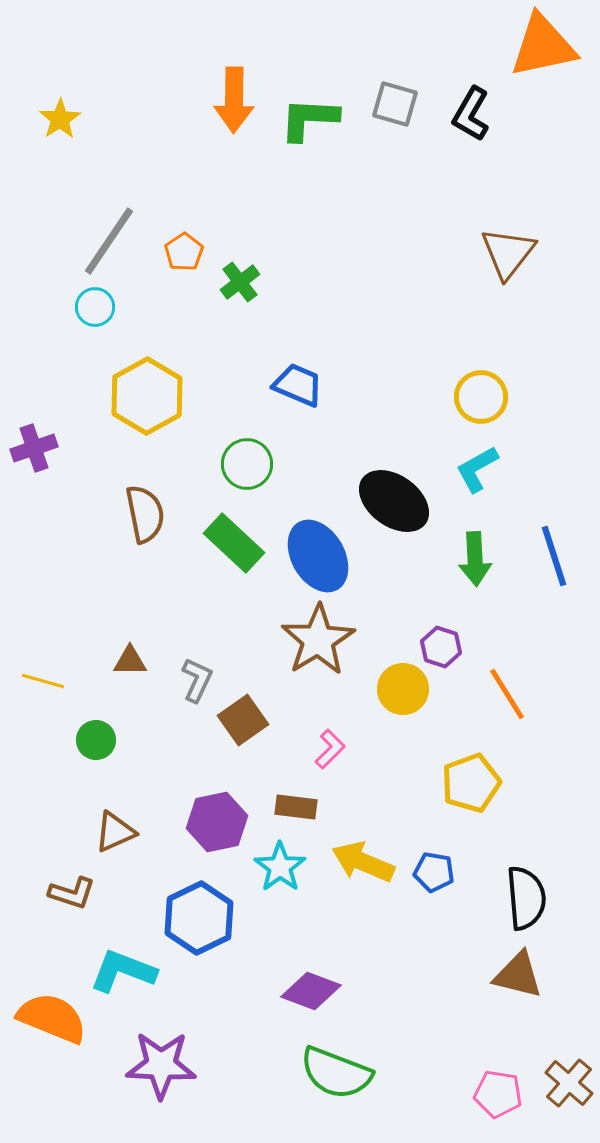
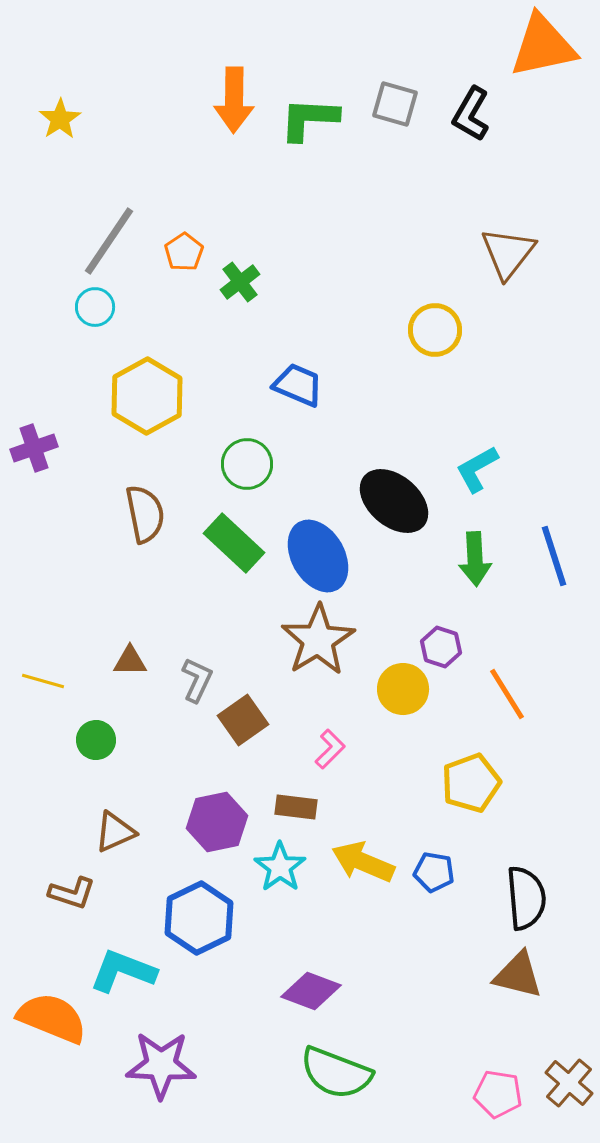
yellow circle at (481, 397): moved 46 px left, 67 px up
black ellipse at (394, 501): rotated 4 degrees clockwise
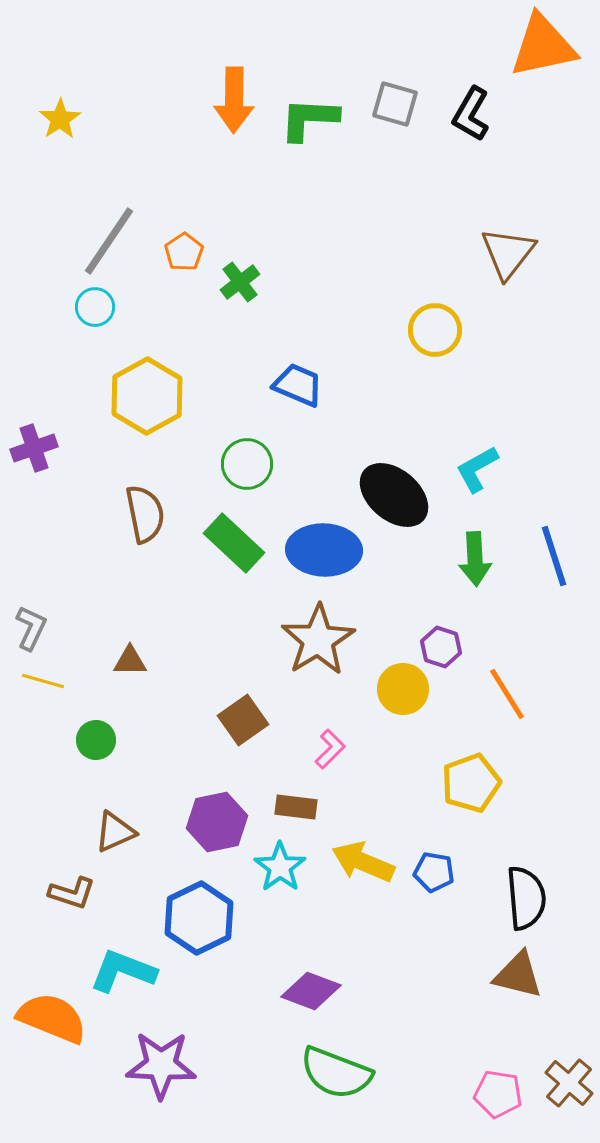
black ellipse at (394, 501): moved 6 px up
blue ellipse at (318, 556): moved 6 px right, 6 px up; rotated 58 degrees counterclockwise
gray L-shape at (197, 680): moved 166 px left, 52 px up
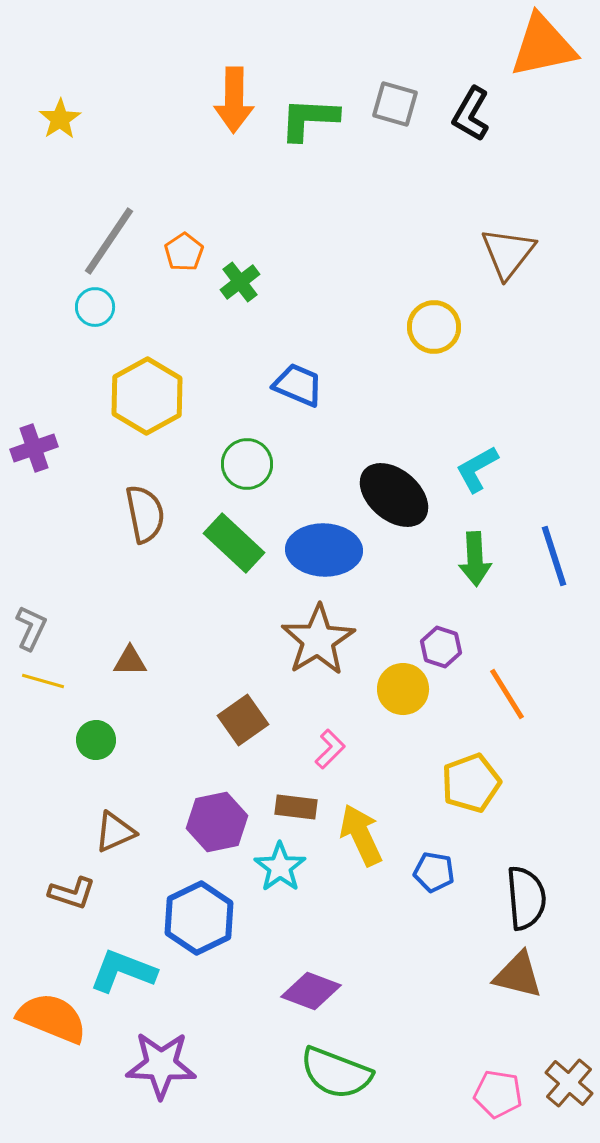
yellow circle at (435, 330): moved 1 px left, 3 px up
yellow arrow at (363, 862): moved 2 px left, 27 px up; rotated 42 degrees clockwise
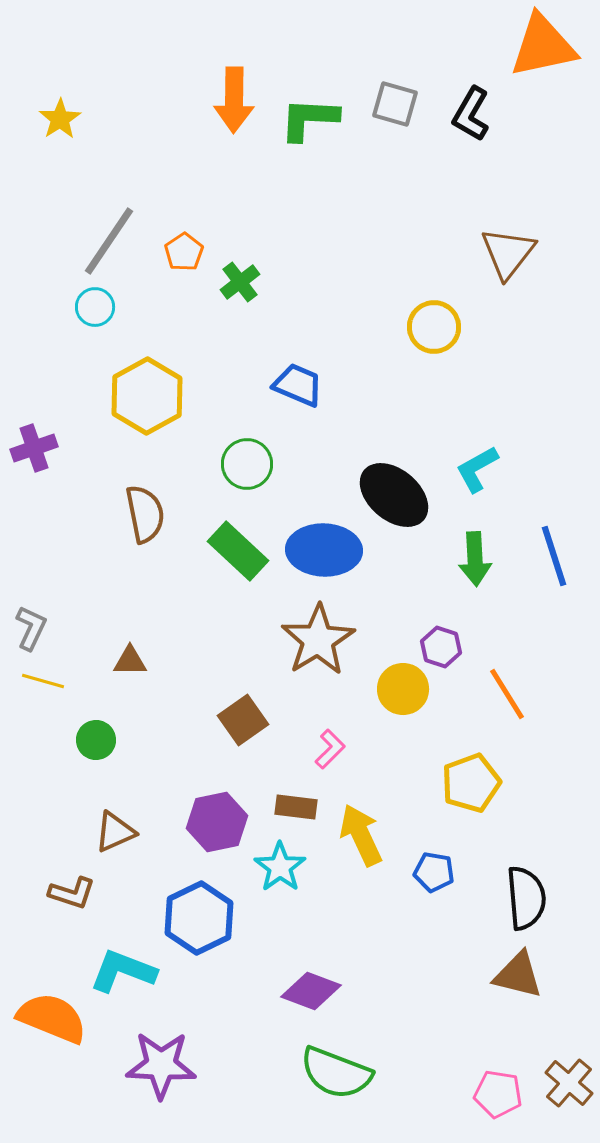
green rectangle at (234, 543): moved 4 px right, 8 px down
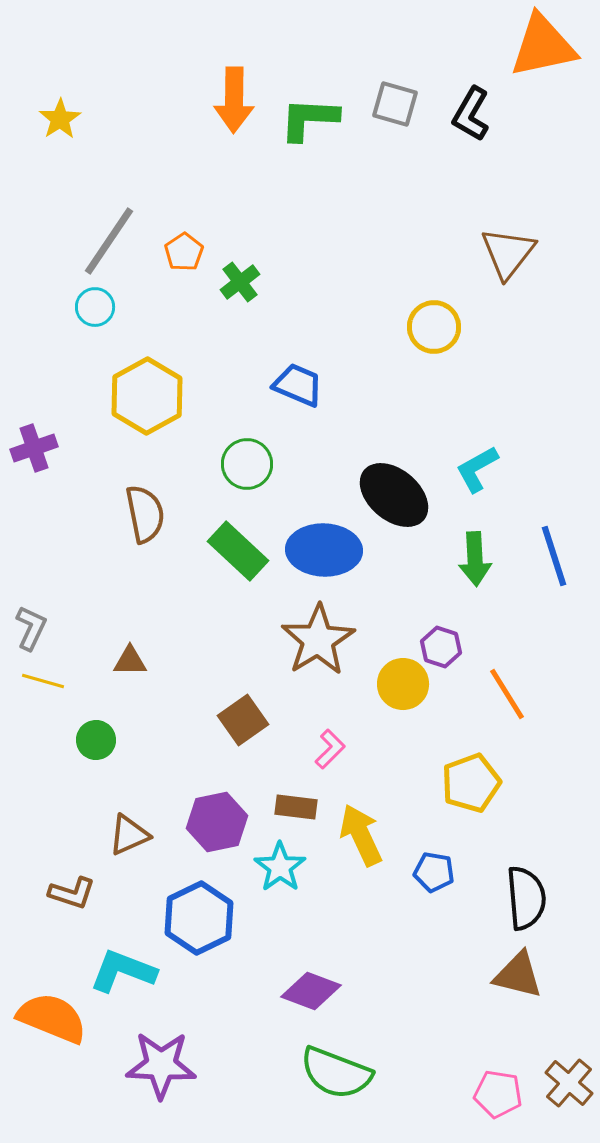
yellow circle at (403, 689): moved 5 px up
brown triangle at (115, 832): moved 14 px right, 3 px down
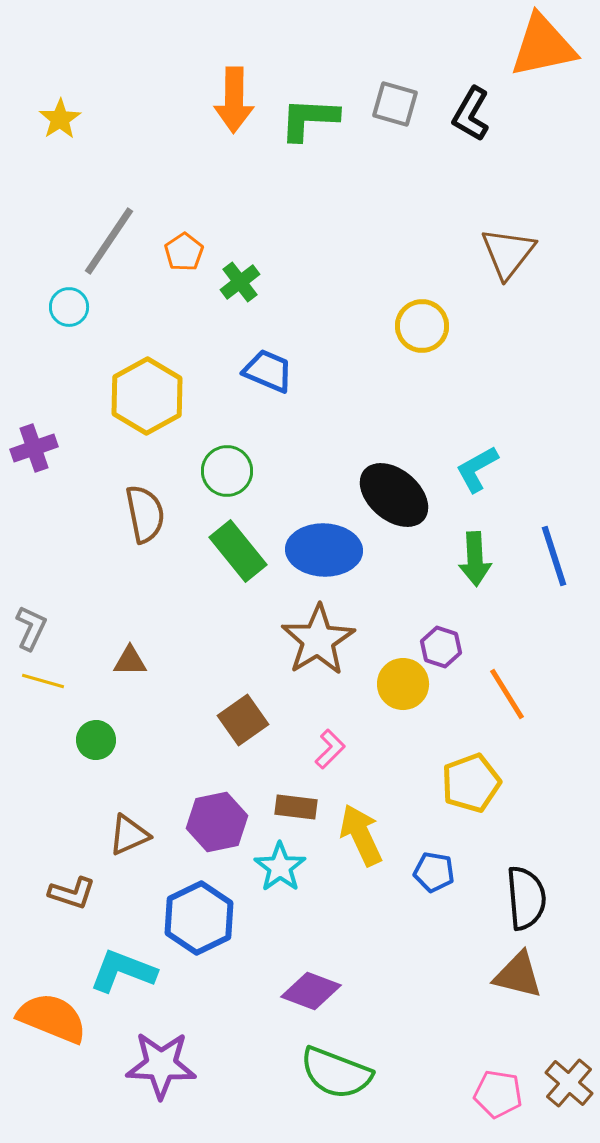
cyan circle at (95, 307): moved 26 px left
yellow circle at (434, 327): moved 12 px left, 1 px up
blue trapezoid at (298, 385): moved 30 px left, 14 px up
green circle at (247, 464): moved 20 px left, 7 px down
green rectangle at (238, 551): rotated 8 degrees clockwise
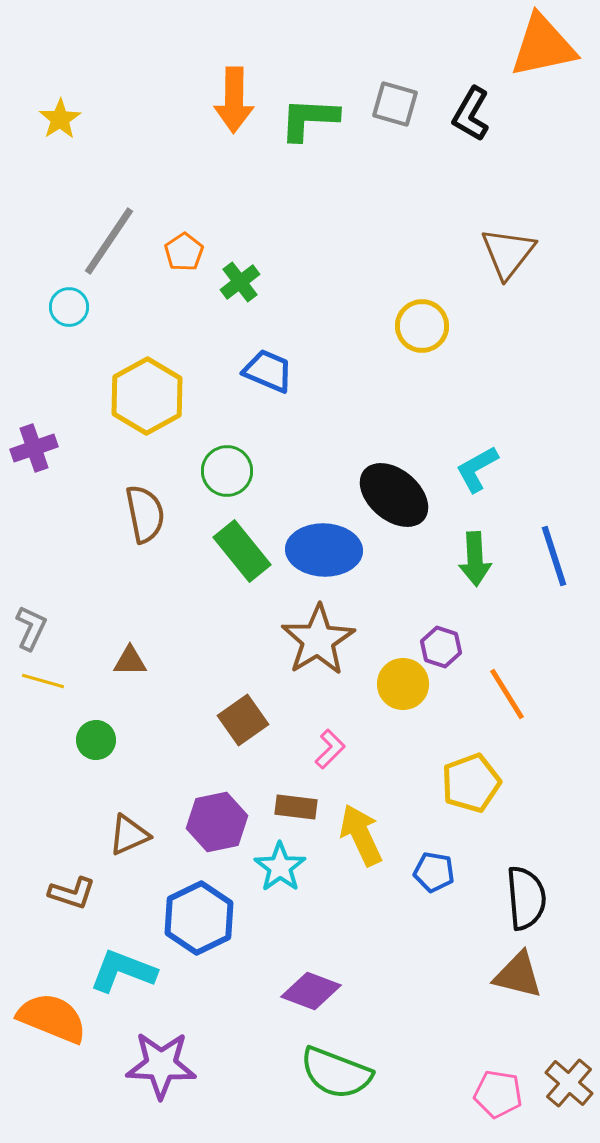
green rectangle at (238, 551): moved 4 px right
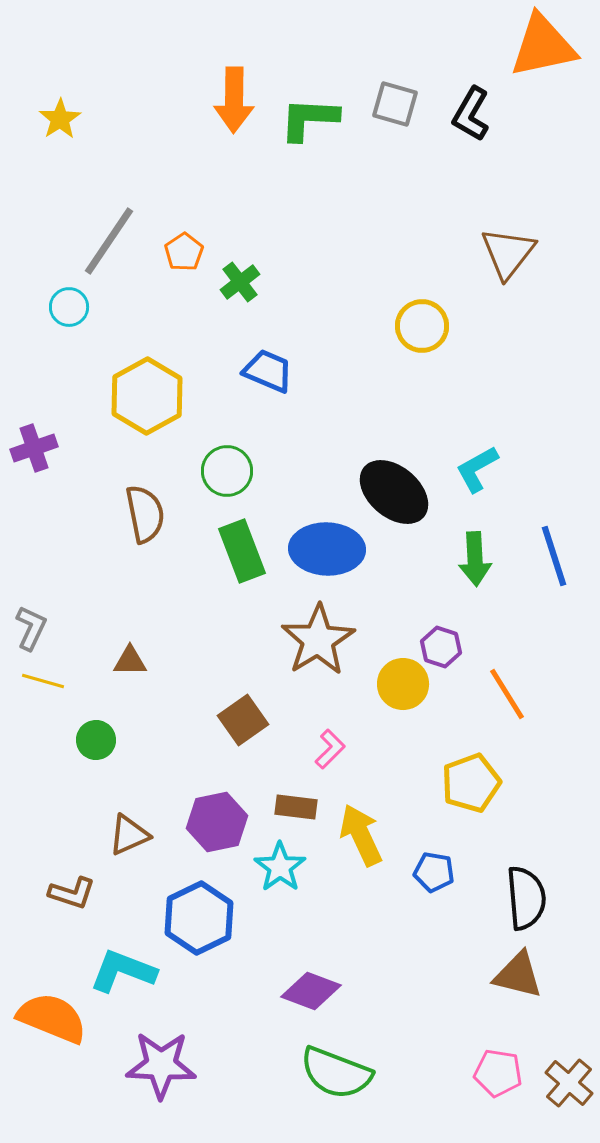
black ellipse at (394, 495): moved 3 px up
blue ellipse at (324, 550): moved 3 px right, 1 px up
green rectangle at (242, 551): rotated 18 degrees clockwise
pink pentagon at (498, 1094): moved 21 px up
